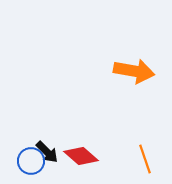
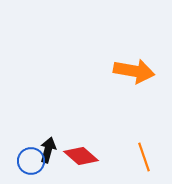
black arrow: moved 1 px right, 2 px up; rotated 120 degrees counterclockwise
orange line: moved 1 px left, 2 px up
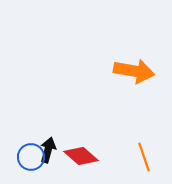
blue circle: moved 4 px up
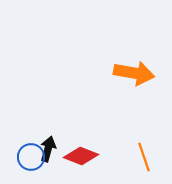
orange arrow: moved 2 px down
black arrow: moved 1 px up
red diamond: rotated 20 degrees counterclockwise
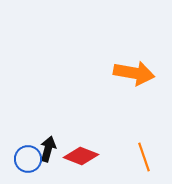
blue circle: moved 3 px left, 2 px down
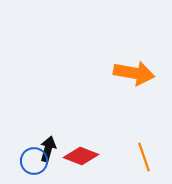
blue circle: moved 6 px right, 2 px down
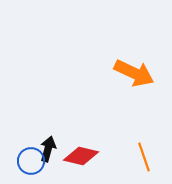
orange arrow: rotated 15 degrees clockwise
red diamond: rotated 8 degrees counterclockwise
blue circle: moved 3 px left
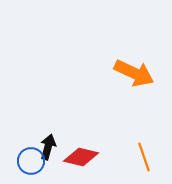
black arrow: moved 2 px up
red diamond: moved 1 px down
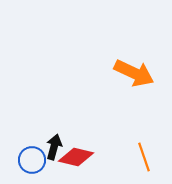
black arrow: moved 6 px right
red diamond: moved 5 px left
blue circle: moved 1 px right, 1 px up
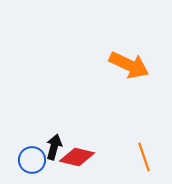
orange arrow: moved 5 px left, 8 px up
red diamond: moved 1 px right
